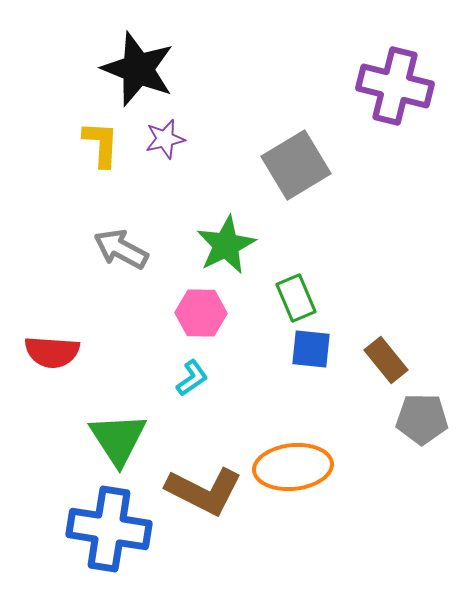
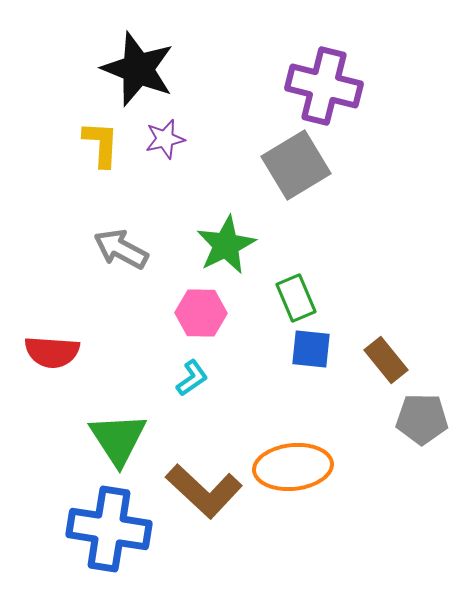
purple cross: moved 71 px left
brown L-shape: rotated 16 degrees clockwise
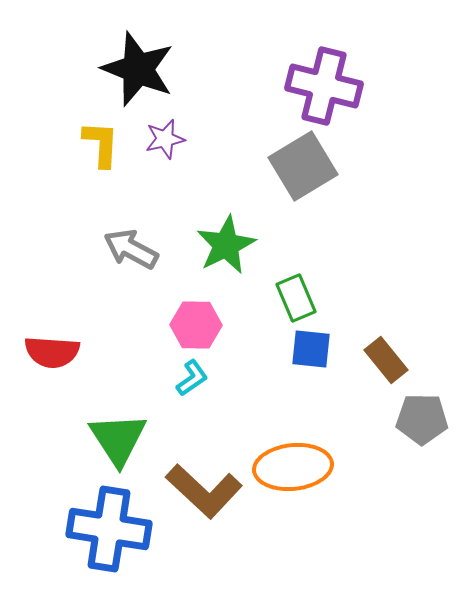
gray square: moved 7 px right, 1 px down
gray arrow: moved 10 px right
pink hexagon: moved 5 px left, 12 px down
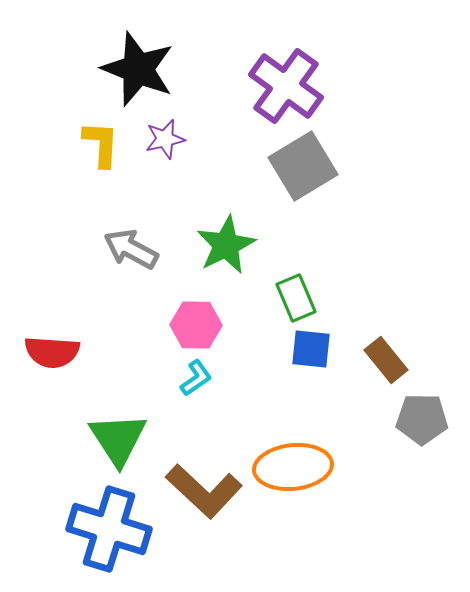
purple cross: moved 38 px left; rotated 22 degrees clockwise
cyan L-shape: moved 4 px right
blue cross: rotated 8 degrees clockwise
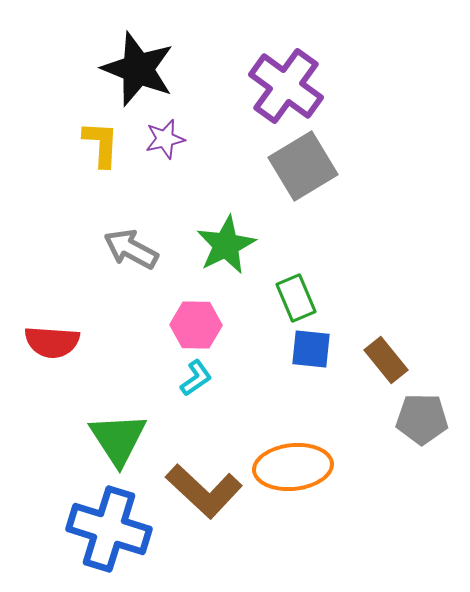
red semicircle: moved 10 px up
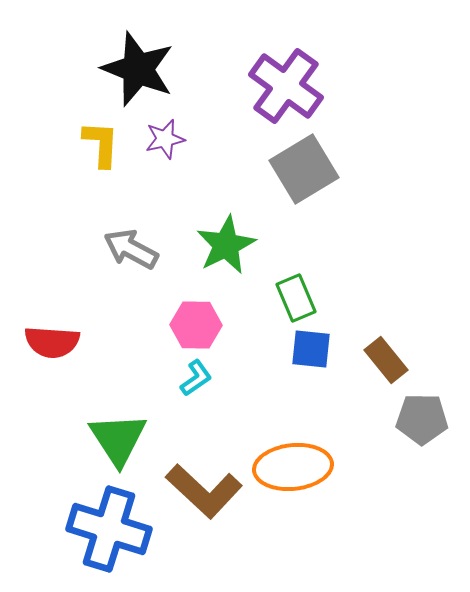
gray square: moved 1 px right, 3 px down
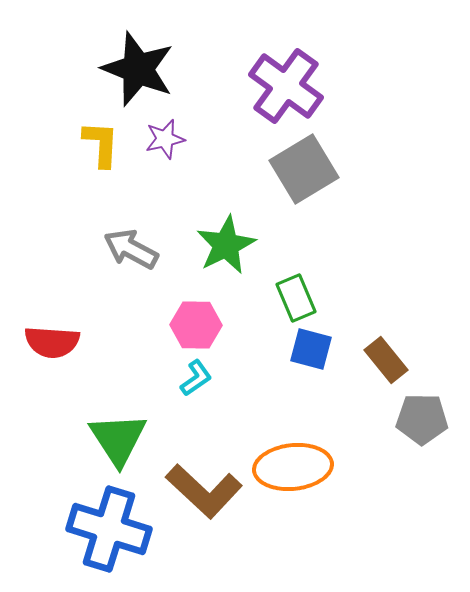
blue square: rotated 9 degrees clockwise
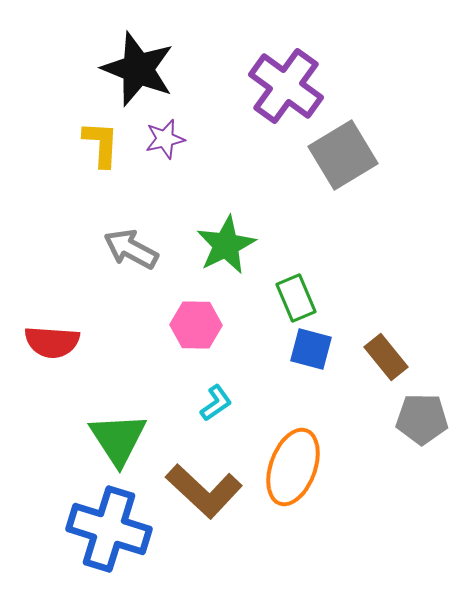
gray square: moved 39 px right, 14 px up
brown rectangle: moved 3 px up
cyan L-shape: moved 20 px right, 25 px down
orange ellipse: rotated 64 degrees counterclockwise
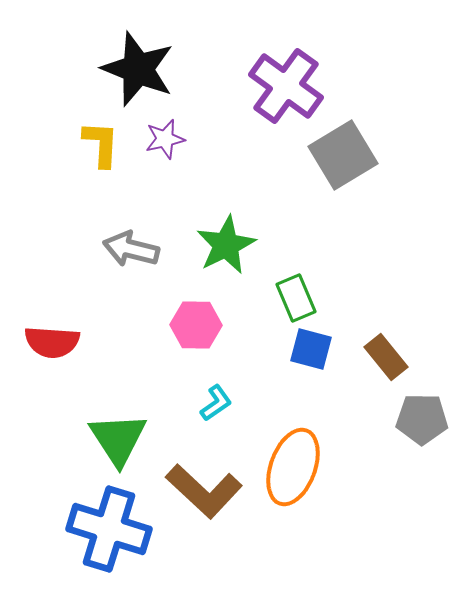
gray arrow: rotated 14 degrees counterclockwise
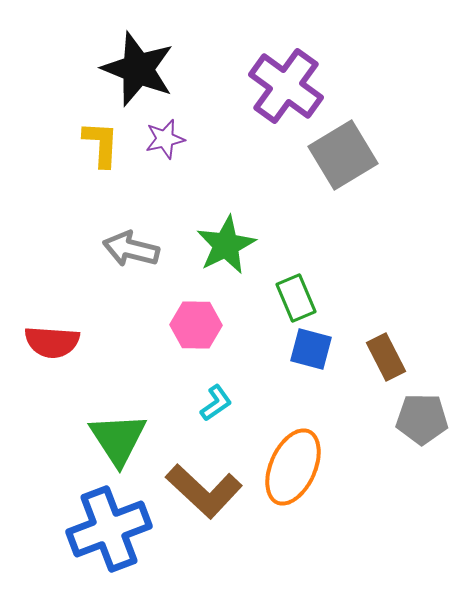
brown rectangle: rotated 12 degrees clockwise
orange ellipse: rotated 4 degrees clockwise
blue cross: rotated 38 degrees counterclockwise
